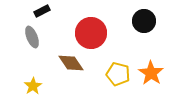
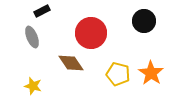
yellow star: rotated 24 degrees counterclockwise
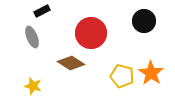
brown diamond: rotated 24 degrees counterclockwise
yellow pentagon: moved 4 px right, 2 px down
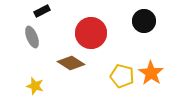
yellow star: moved 2 px right
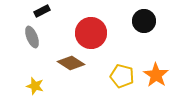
orange star: moved 5 px right, 2 px down
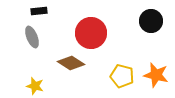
black rectangle: moved 3 px left; rotated 21 degrees clockwise
black circle: moved 7 px right
orange star: rotated 20 degrees counterclockwise
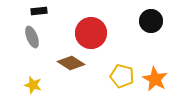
orange star: moved 1 px left, 4 px down; rotated 15 degrees clockwise
yellow star: moved 2 px left, 1 px up
